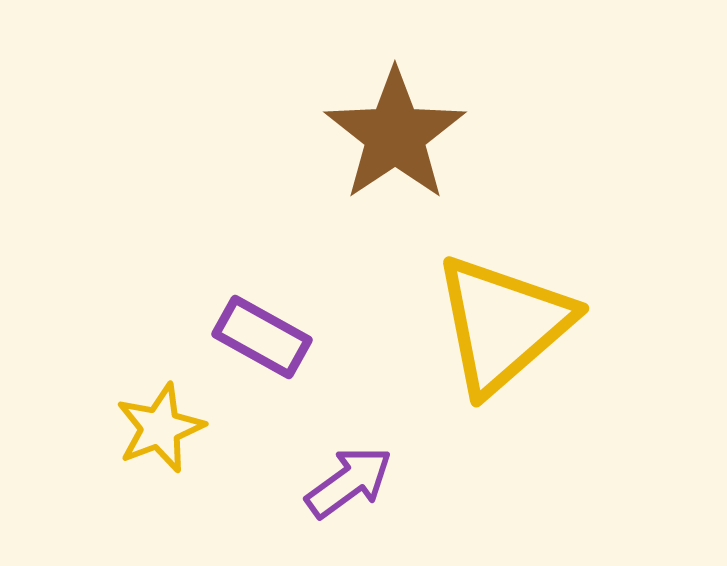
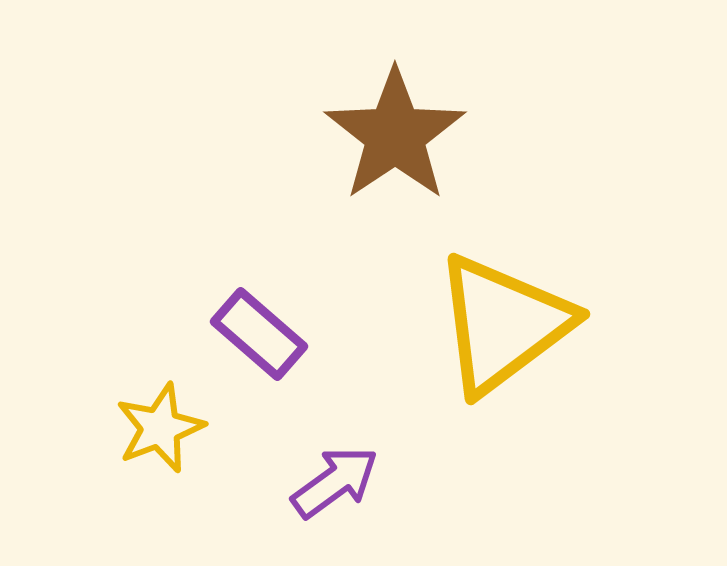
yellow triangle: rotated 4 degrees clockwise
purple rectangle: moved 3 px left, 3 px up; rotated 12 degrees clockwise
purple arrow: moved 14 px left
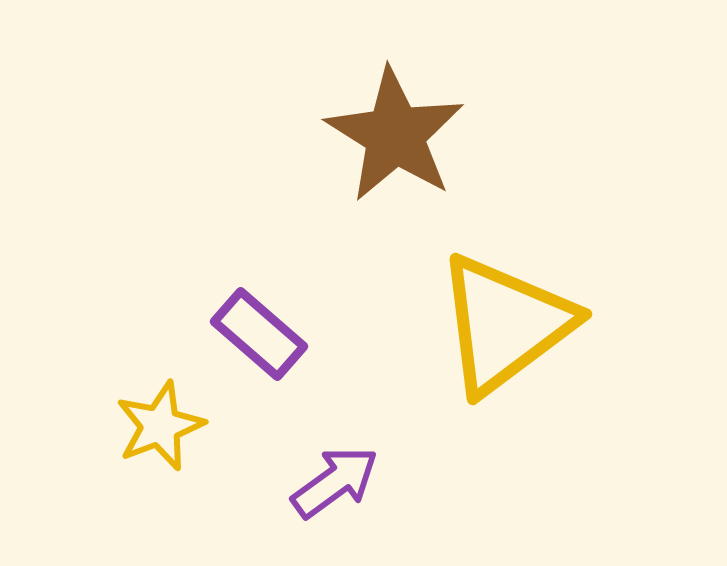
brown star: rotated 6 degrees counterclockwise
yellow triangle: moved 2 px right
yellow star: moved 2 px up
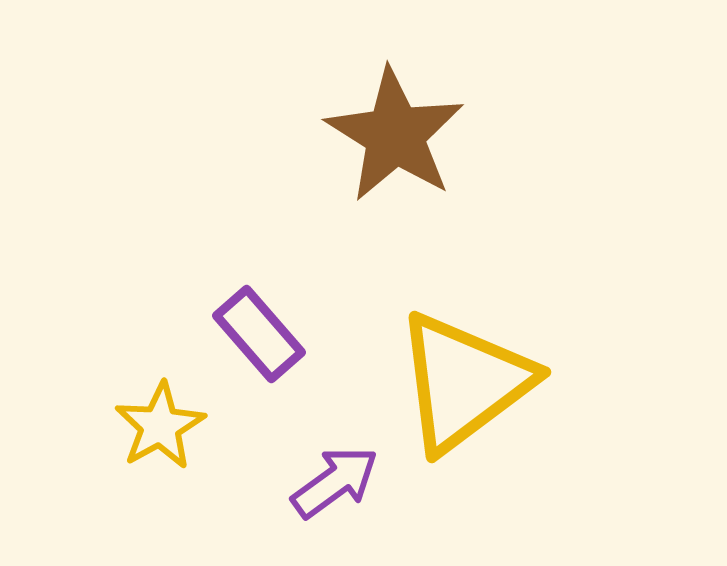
yellow triangle: moved 41 px left, 58 px down
purple rectangle: rotated 8 degrees clockwise
yellow star: rotated 8 degrees counterclockwise
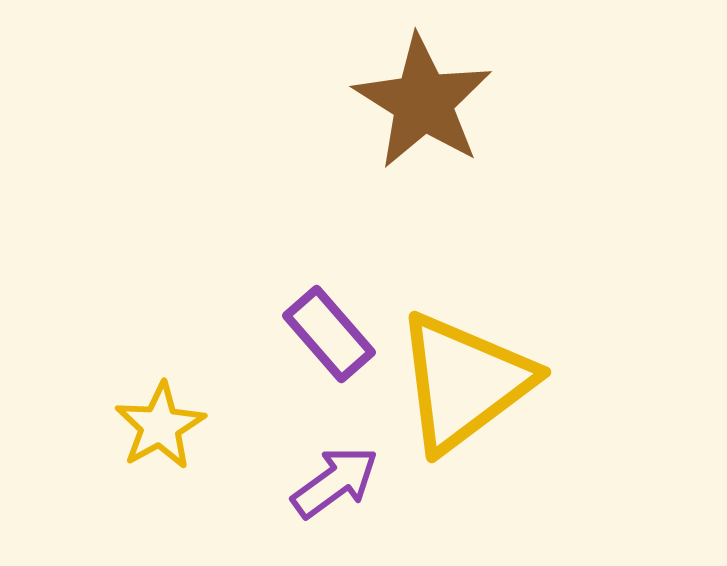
brown star: moved 28 px right, 33 px up
purple rectangle: moved 70 px right
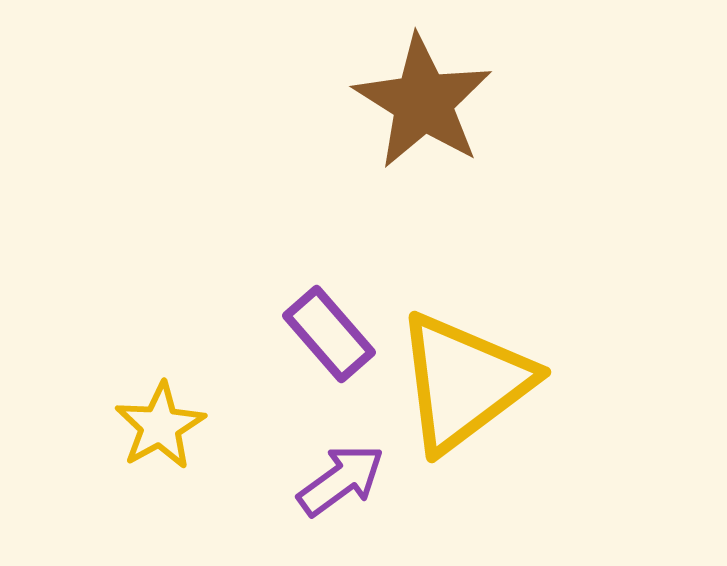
purple arrow: moved 6 px right, 2 px up
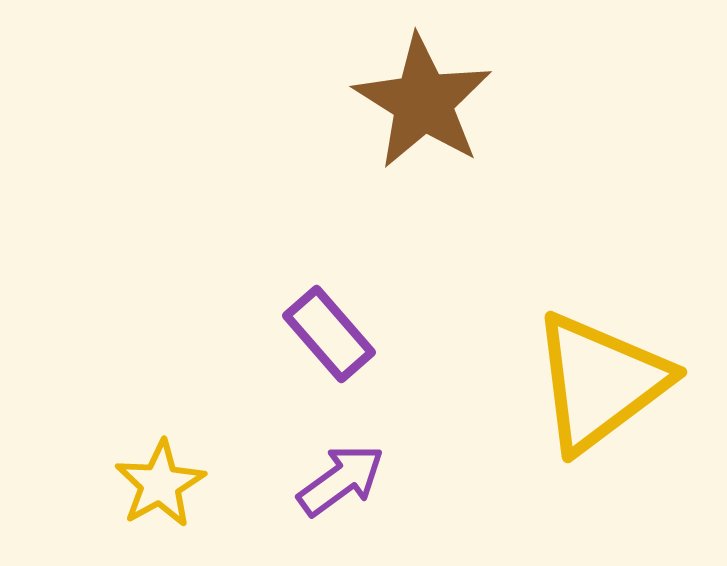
yellow triangle: moved 136 px right
yellow star: moved 58 px down
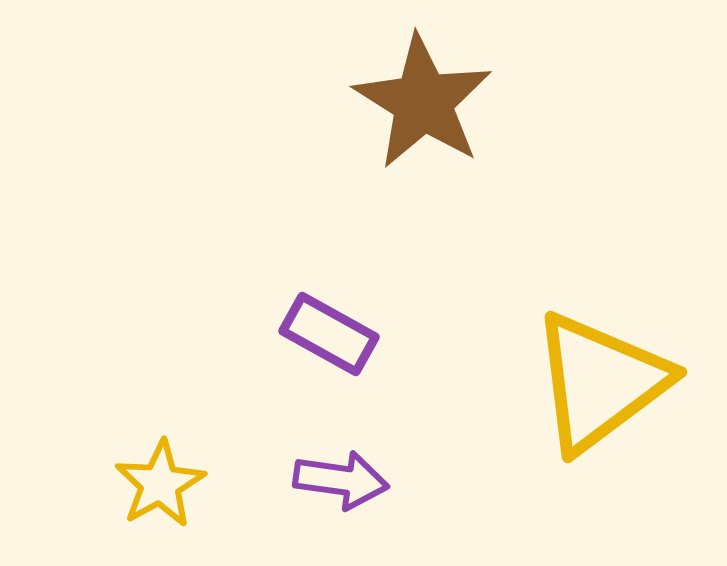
purple rectangle: rotated 20 degrees counterclockwise
purple arrow: rotated 44 degrees clockwise
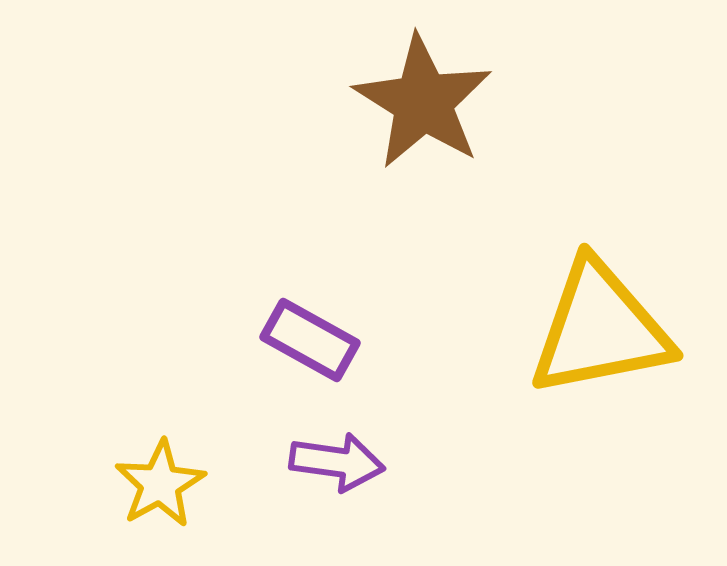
purple rectangle: moved 19 px left, 6 px down
yellow triangle: moved 53 px up; rotated 26 degrees clockwise
purple arrow: moved 4 px left, 18 px up
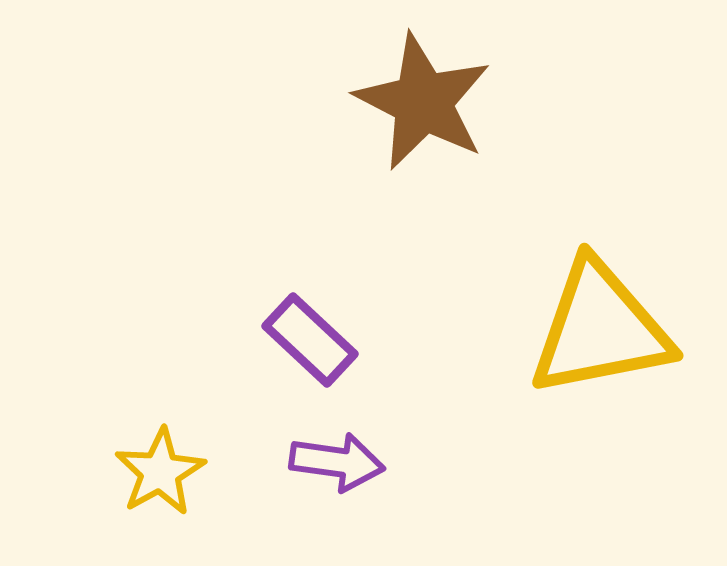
brown star: rotated 5 degrees counterclockwise
purple rectangle: rotated 14 degrees clockwise
yellow star: moved 12 px up
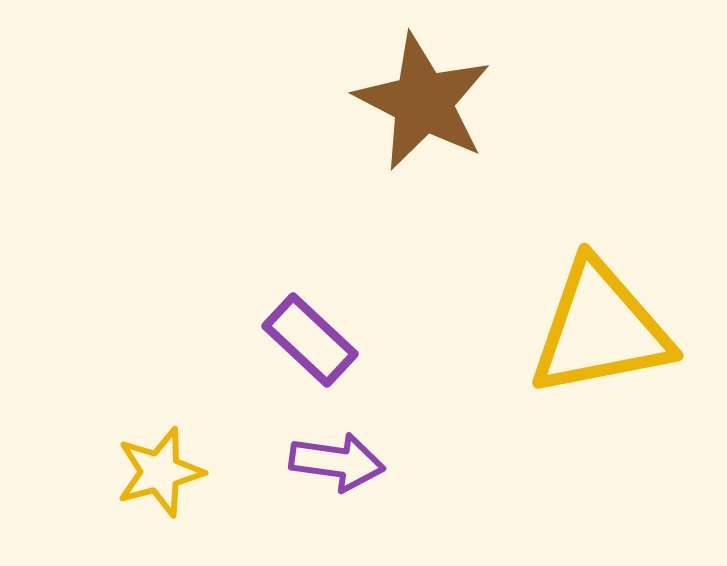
yellow star: rotated 14 degrees clockwise
